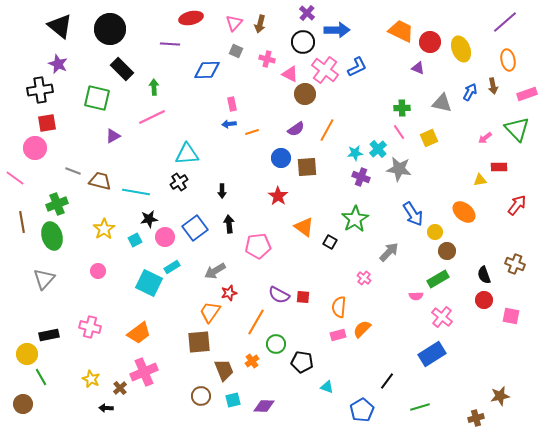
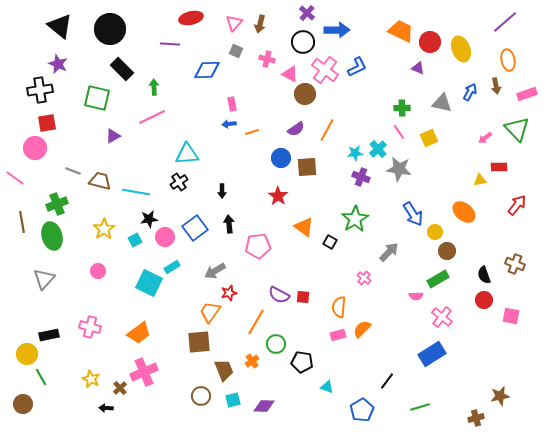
brown arrow at (493, 86): moved 3 px right
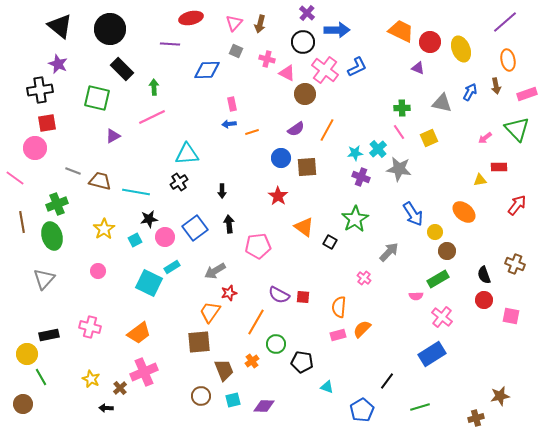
pink triangle at (290, 74): moved 3 px left, 1 px up
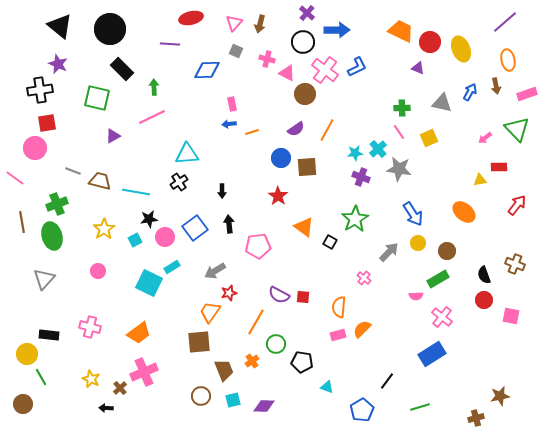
yellow circle at (435, 232): moved 17 px left, 11 px down
black rectangle at (49, 335): rotated 18 degrees clockwise
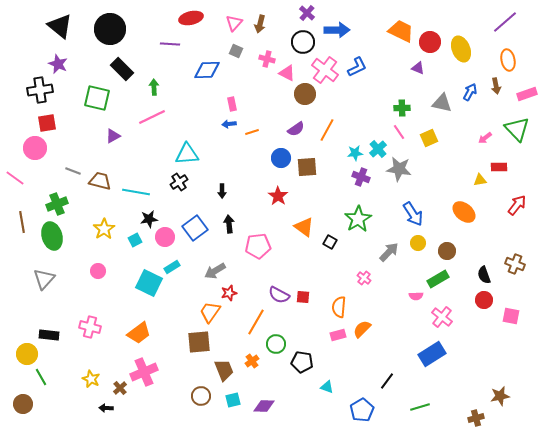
green star at (355, 219): moved 3 px right
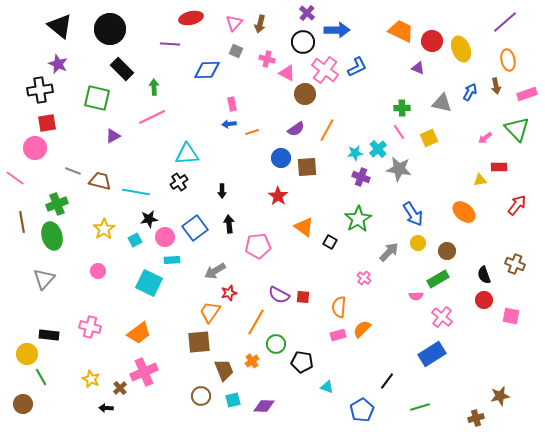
red circle at (430, 42): moved 2 px right, 1 px up
cyan rectangle at (172, 267): moved 7 px up; rotated 28 degrees clockwise
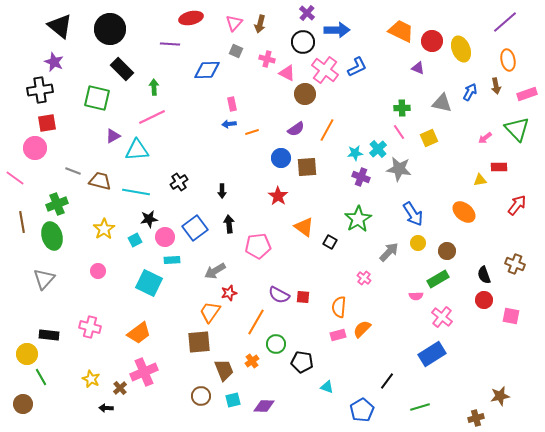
purple star at (58, 64): moved 4 px left, 2 px up
cyan triangle at (187, 154): moved 50 px left, 4 px up
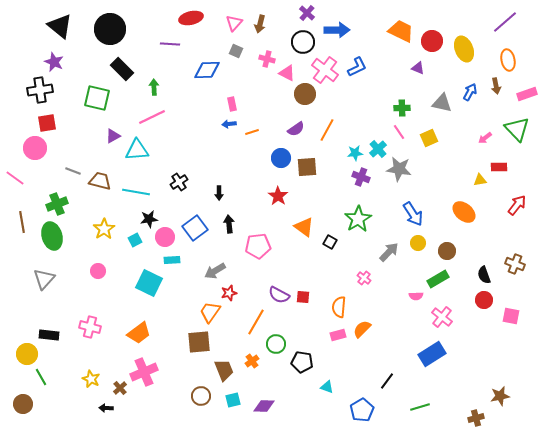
yellow ellipse at (461, 49): moved 3 px right
black arrow at (222, 191): moved 3 px left, 2 px down
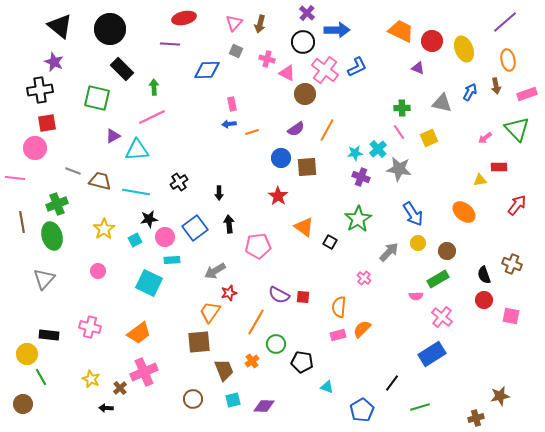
red ellipse at (191, 18): moved 7 px left
pink line at (15, 178): rotated 30 degrees counterclockwise
brown cross at (515, 264): moved 3 px left
black line at (387, 381): moved 5 px right, 2 px down
brown circle at (201, 396): moved 8 px left, 3 px down
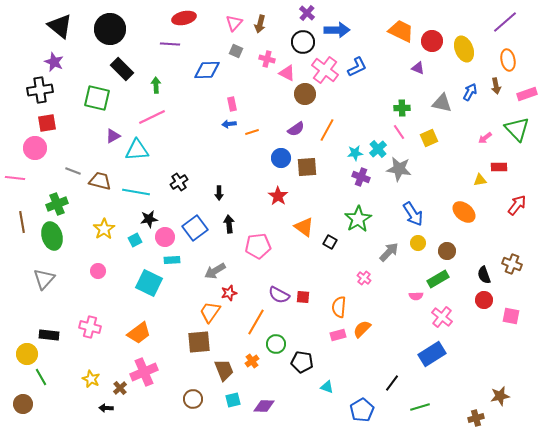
green arrow at (154, 87): moved 2 px right, 2 px up
